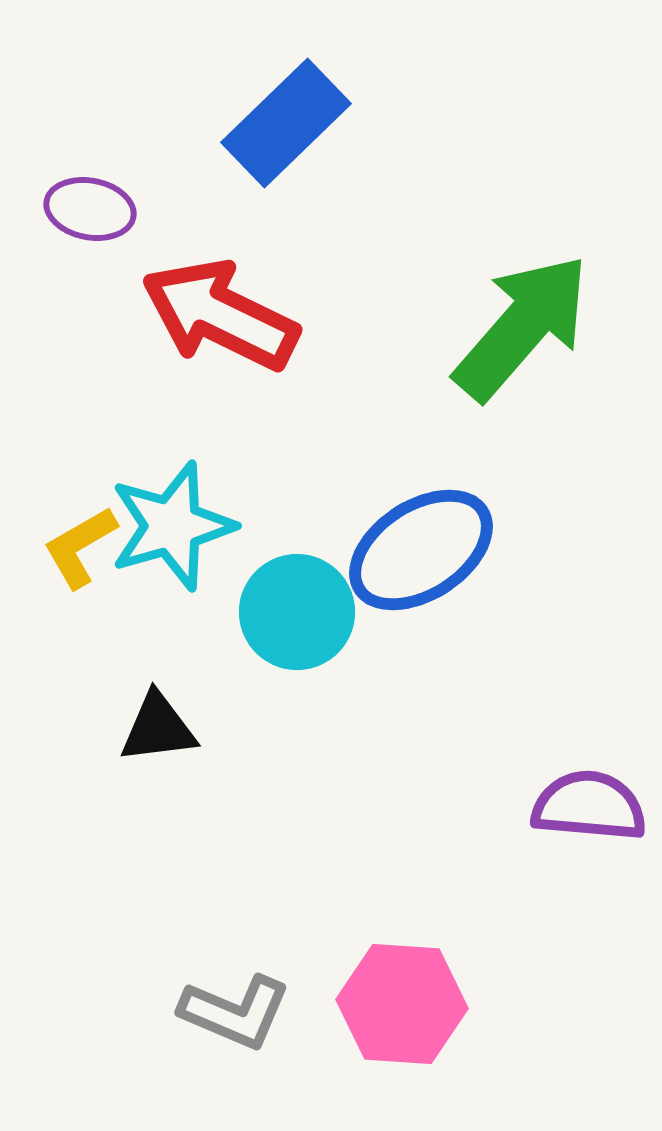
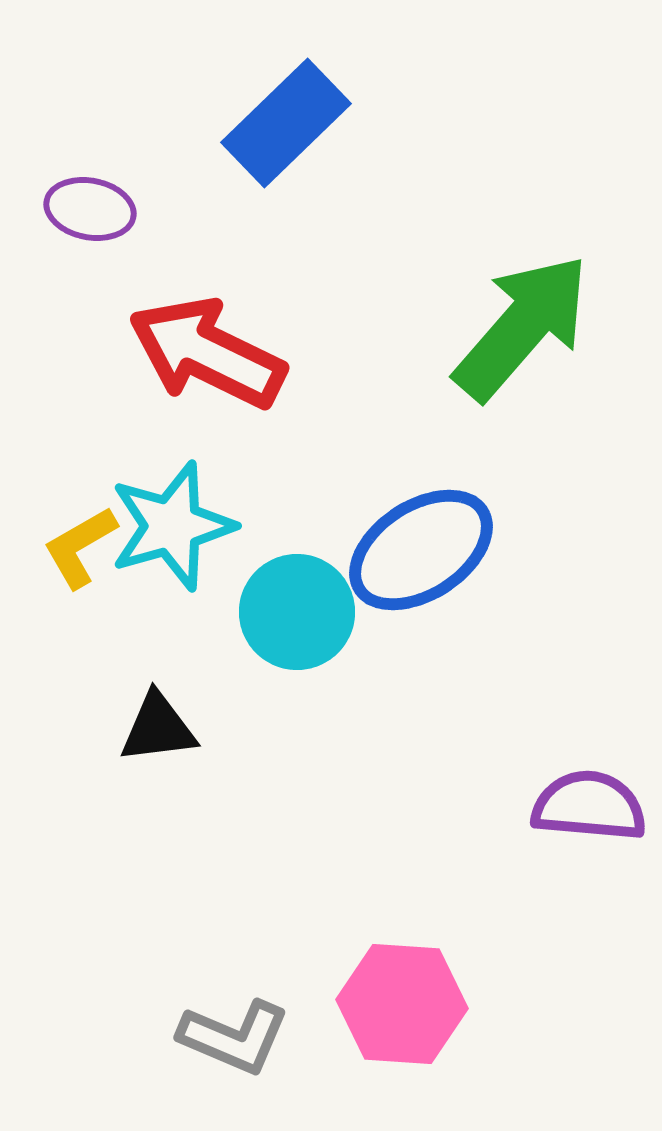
red arrow: moved 13 px left, 38 px down
gray L-shape: moved 1 px left, 25 px down
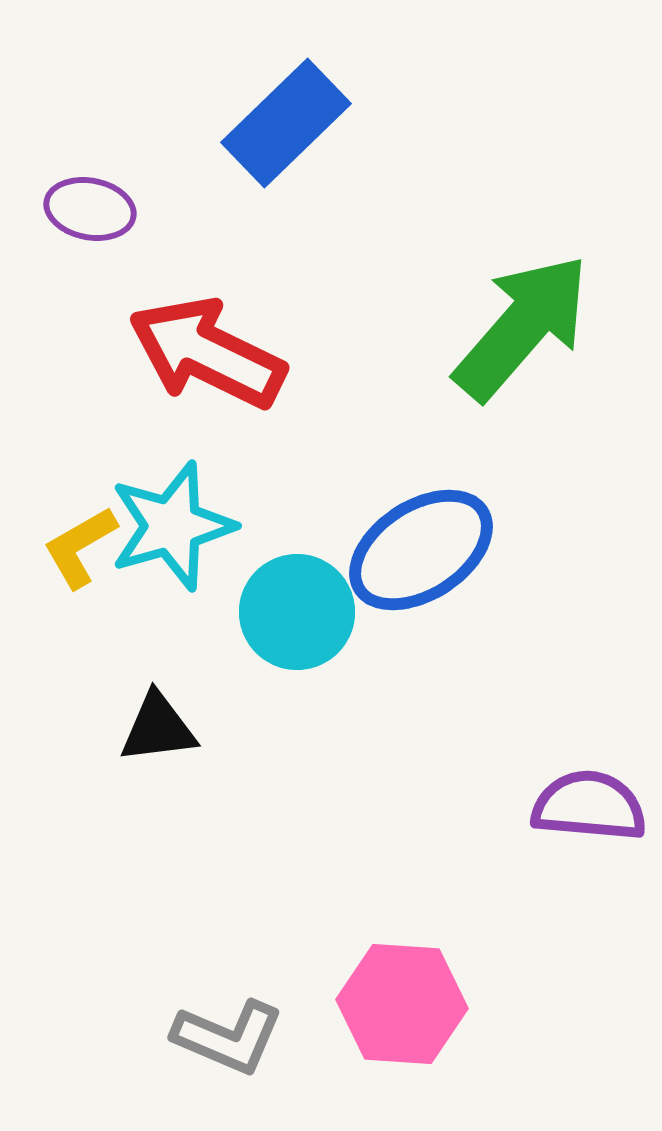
gray L-shape: moved 6 px left
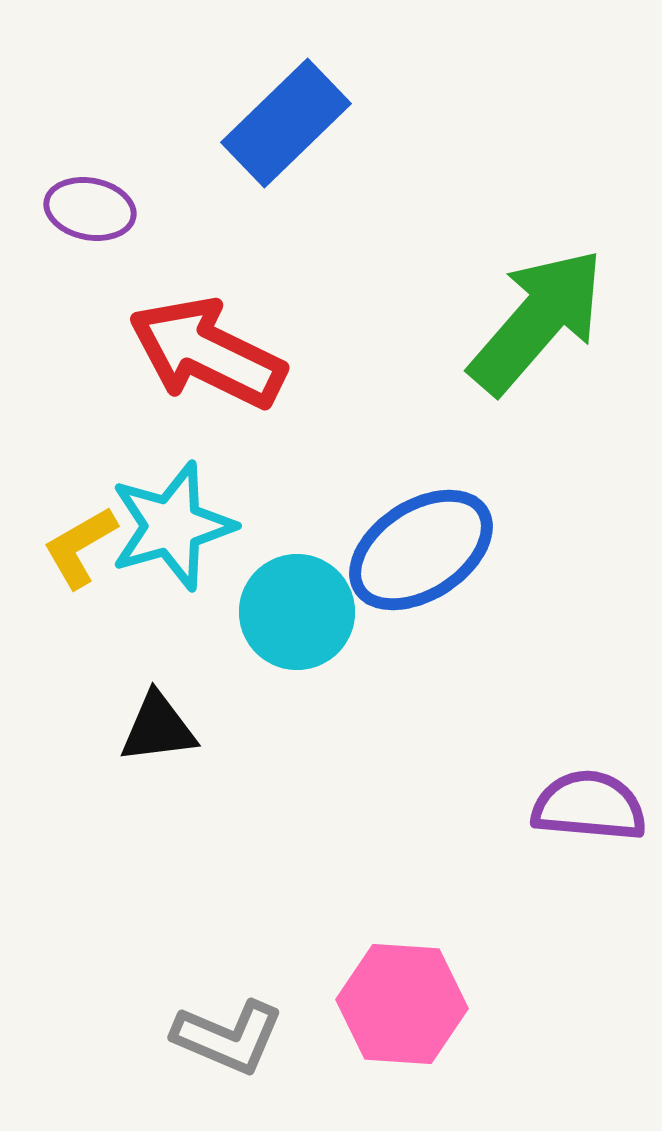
green arrow: moved 15 px right, 6 px up
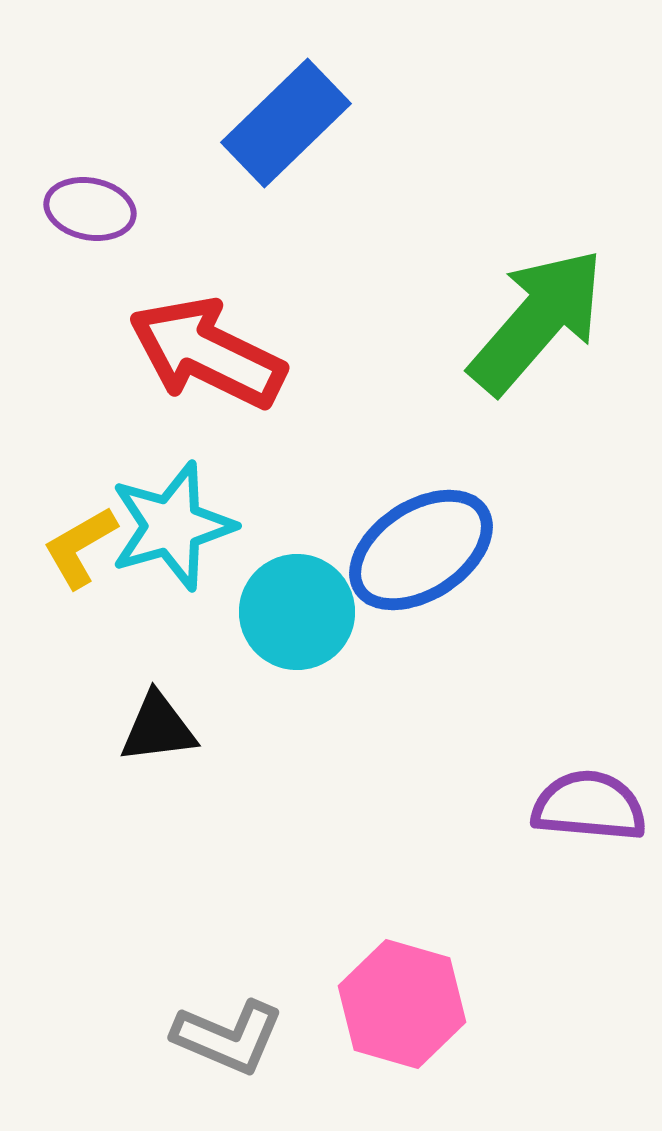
pink hexagon: rotated 12 degrees clockwise
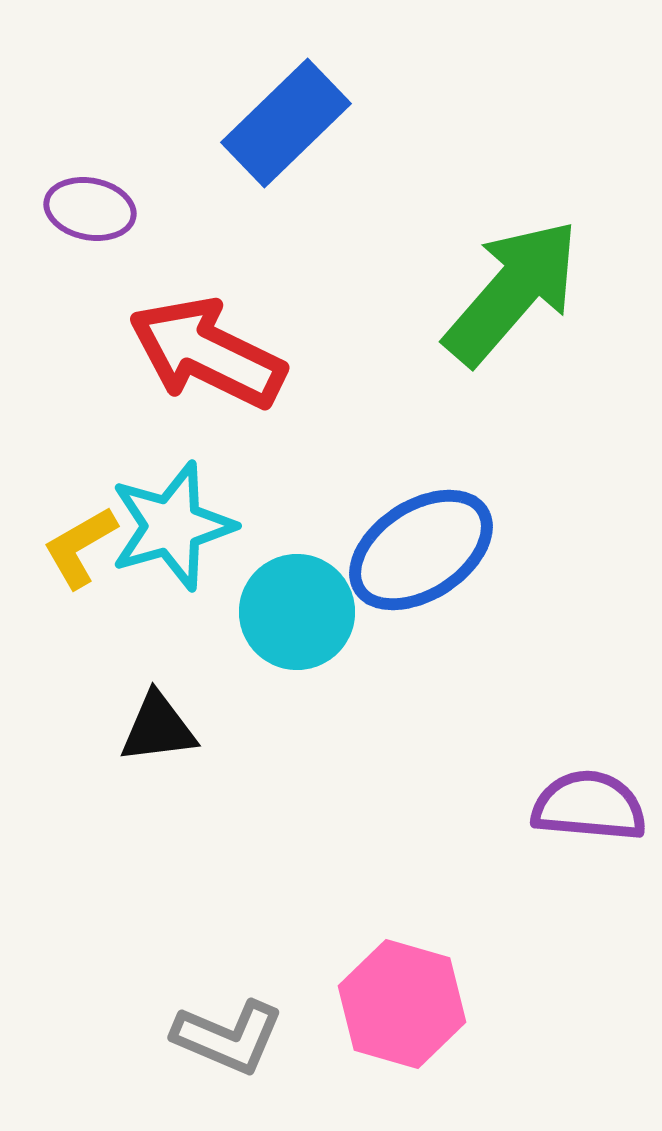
green arrow: moved 25 px left, 29 px up
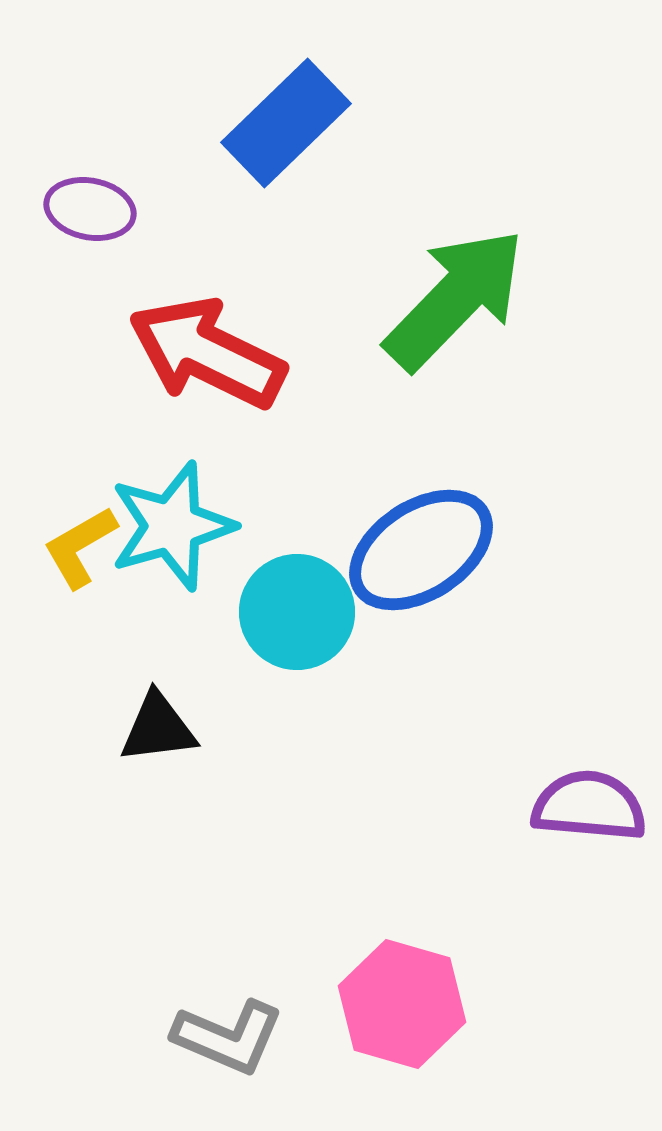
green arrow: moved 57 px left, 7 px down; rotated 3 degrees clockwise
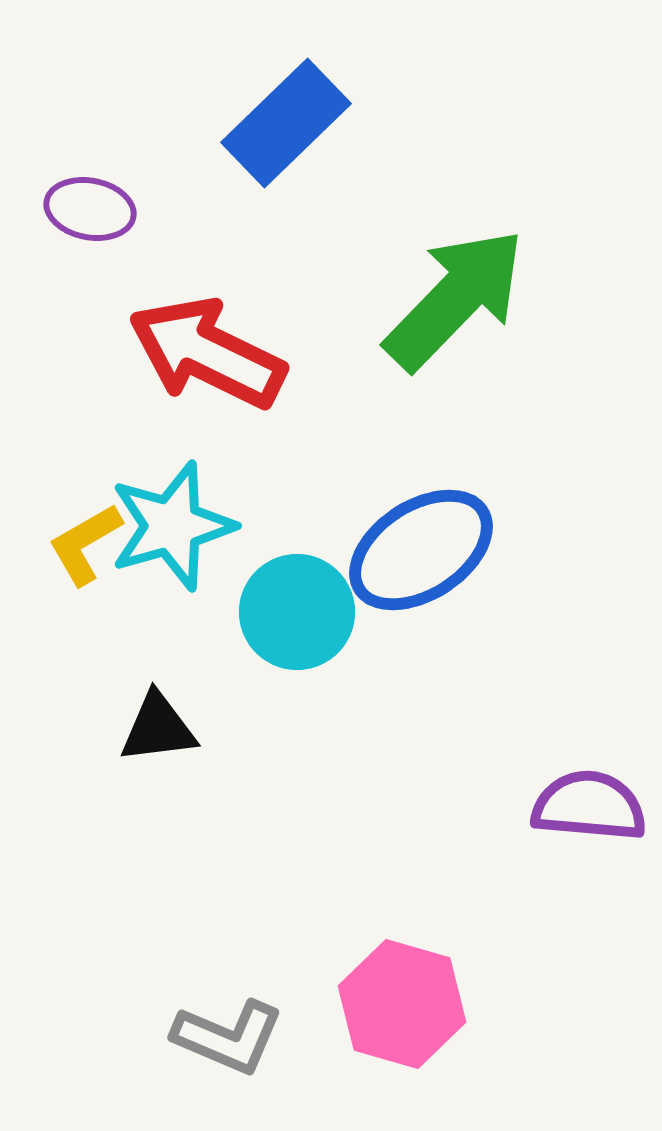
yellow L-shape: moved 5 px right, 3 px up
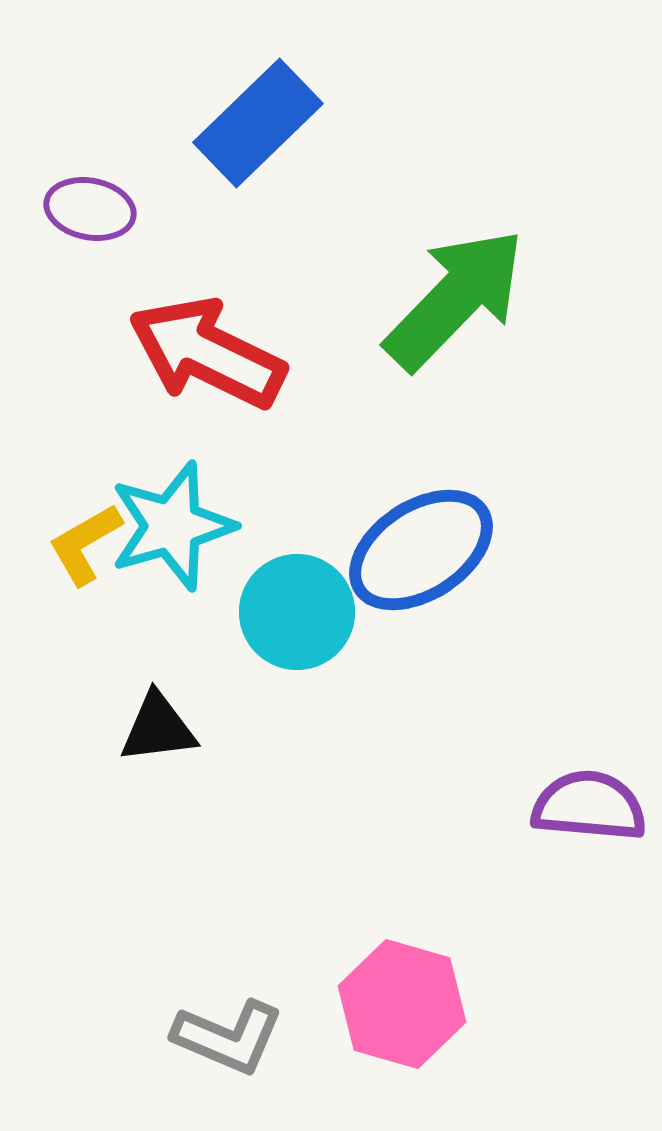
blue rectangle: moved 28 px left
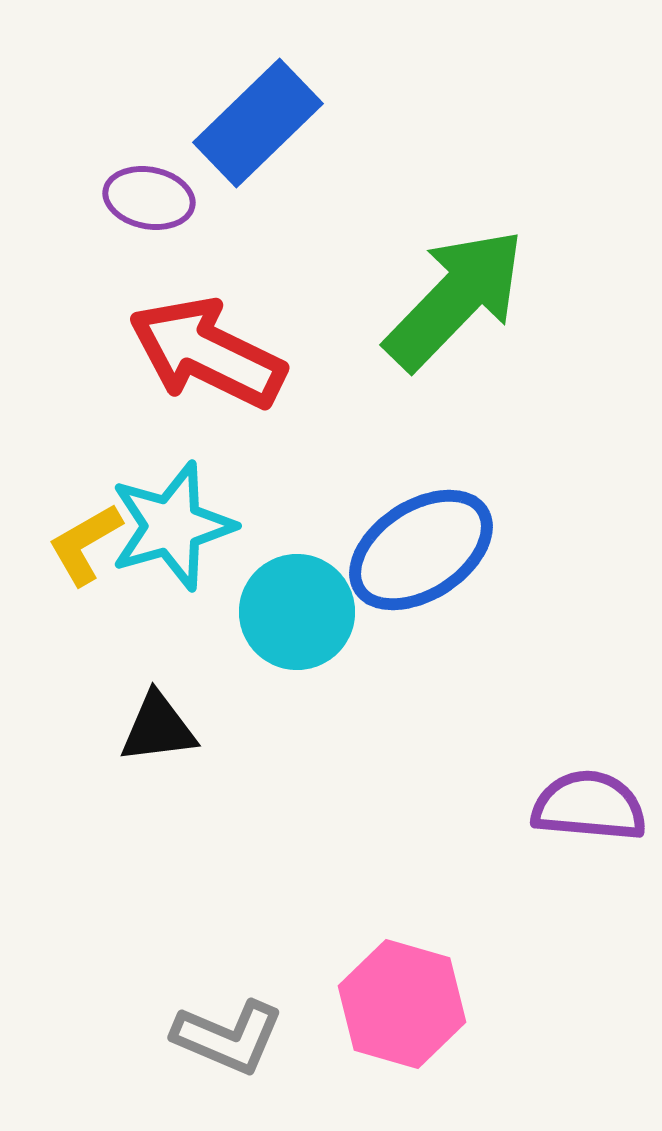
purple ellipse: moved 59 px right, 11 px up
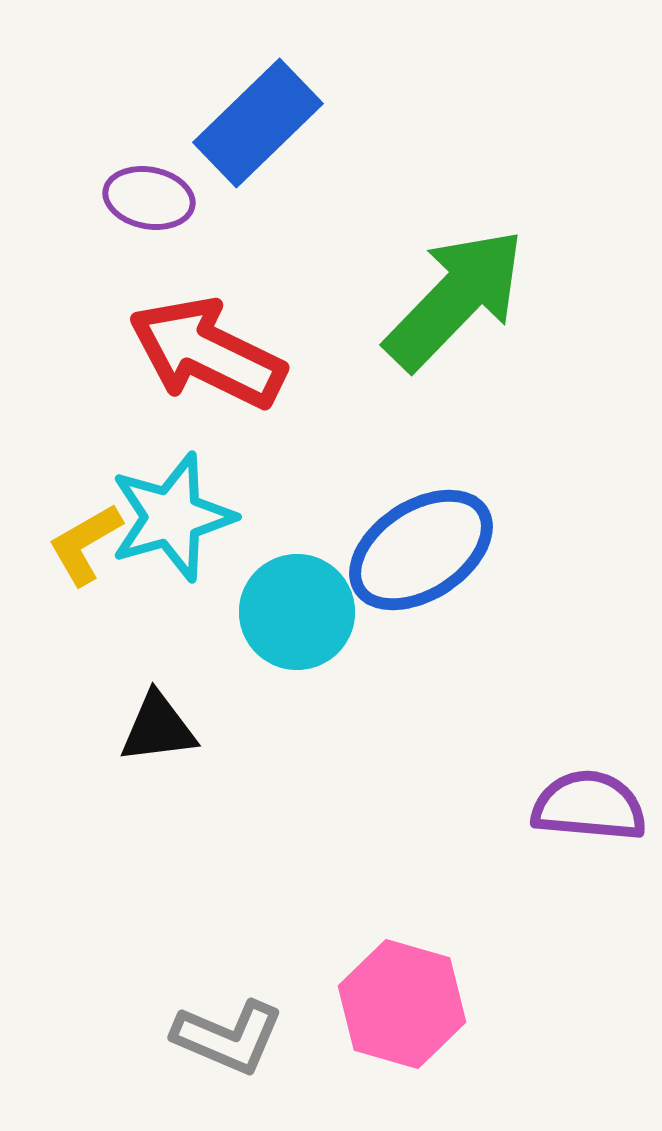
cyan star: moved 9 px up
